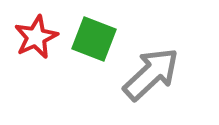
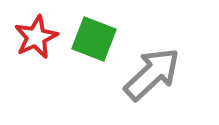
gray arrow: moved 1 px right
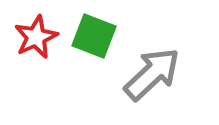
green square: moved 3 px up
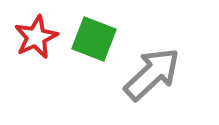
green square: moved 3 px down
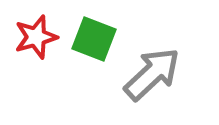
red star: rotated 9 degrees clockwise
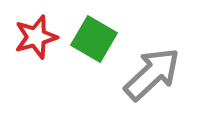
green square: rotated 9 degrees clockwise
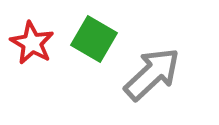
red star: moved 4 px left, 6 px down; rotated 27 degrees counterclockwise
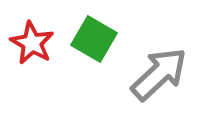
gray arrow: moved 7 px right
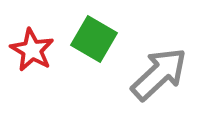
red star: moved 7 px down
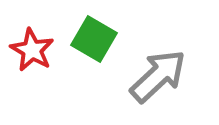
gray arrow: moved 1 px left, 2 px down
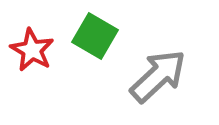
green square: moved 1 px right, 3 px up
